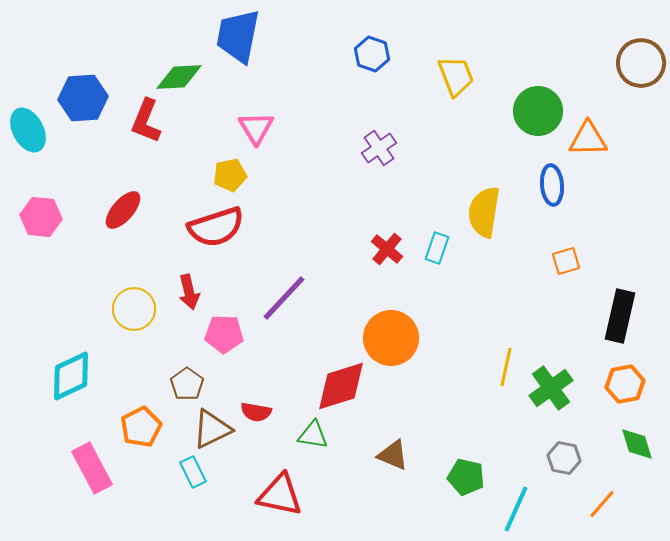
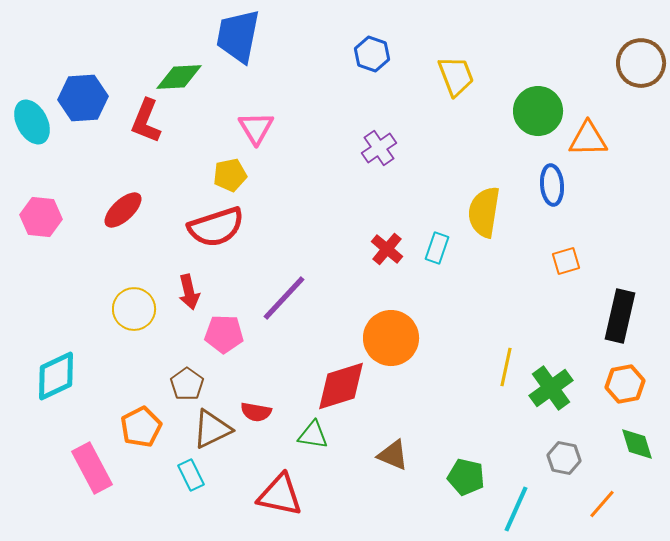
cyan ellipse at (28, 130): moved 4 px right, 8 px up
red ellipse at (123, 210): rotated 6 degrees clockwise
cyan diamond at (71, 376): moved 15 px left
cyan rectangle at (193, 472): moved 2 px left, 3 px down
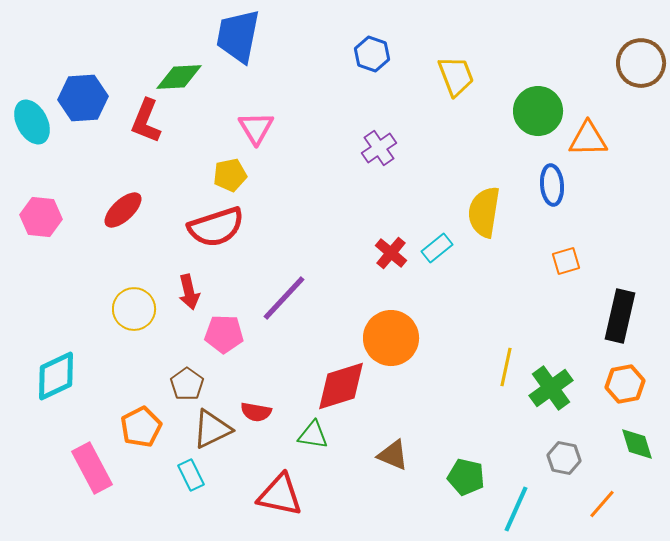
cyan rectangle at (437, 248): rotated 32 degrees clockwise
red cross at (387, 249): moved 4 px right, 4 px down
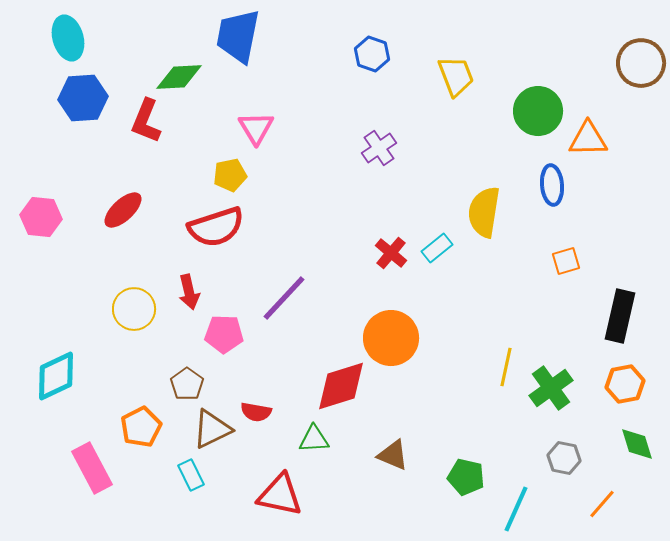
cyan ellipse at (32, 122): moved 36 px right, 84 px up; rotated 12 degrees clockwise
green triangle at (313, 435): moved 1 px right, 4 px down; rotated 12 degrees counterclockwise
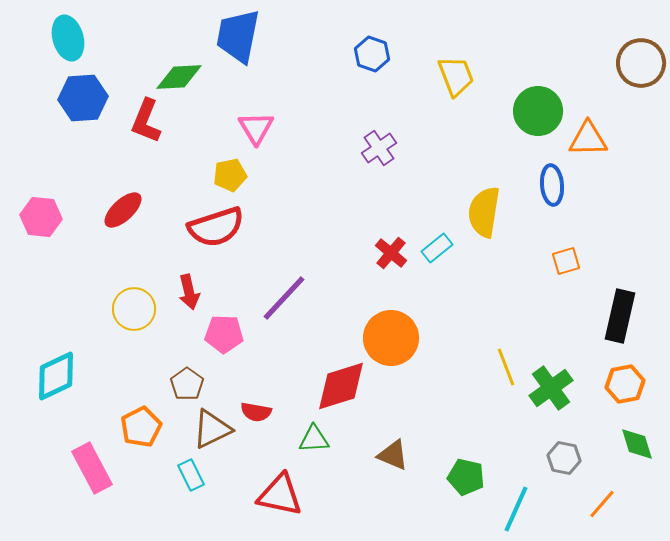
yellow line at (506, 367): rotated 33 degrees counterclockwise
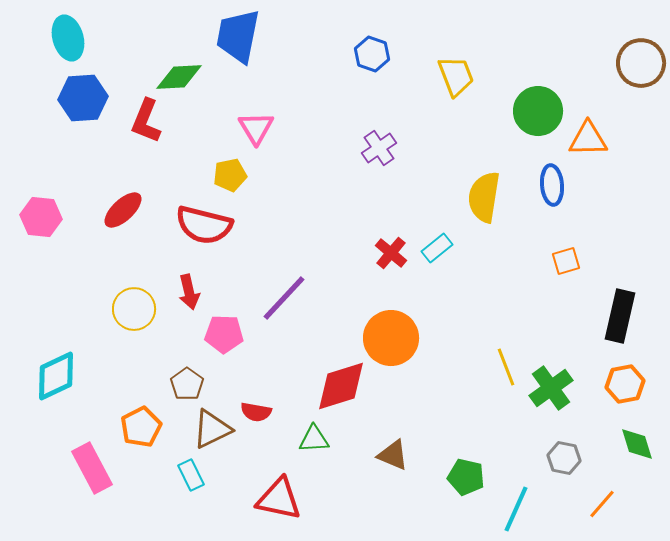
yellow semicircle at (484, 212): moved 15 px up
red semicircle at (216, 227): moved 12 px left, 2 px up; rotated 32 degrees clockwise
red triangle at (280, 495): moved 1 px left, 4 px down
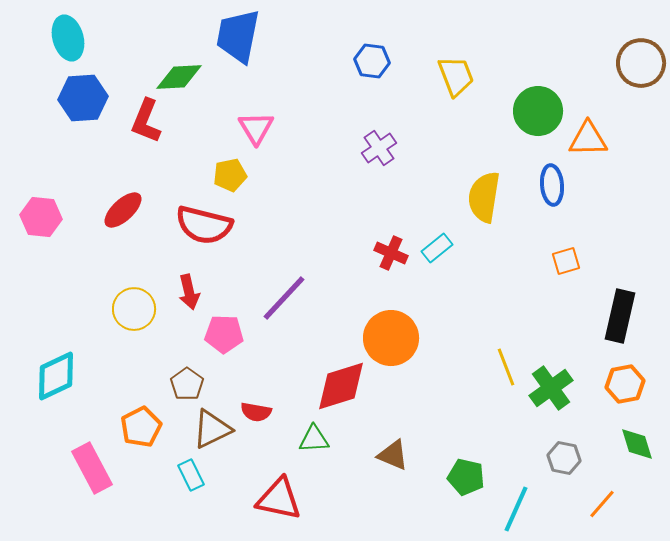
blue hexagon at (372, 54): moved 7 px down; rotated 12 degrees counterclockwise
red cross at (391, 253): rotated 16 degrees counterclockwise
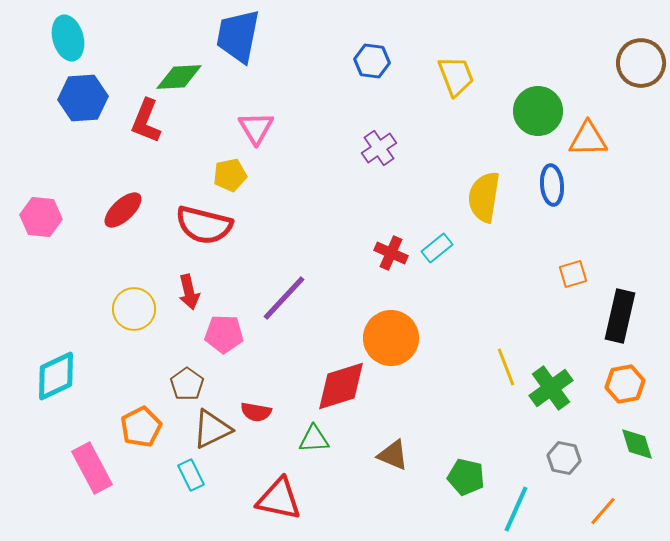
orange square at (566, 261): moved 7 px right, 13 px down
orange line at (602, 504): moved 1 px right, 7 px down
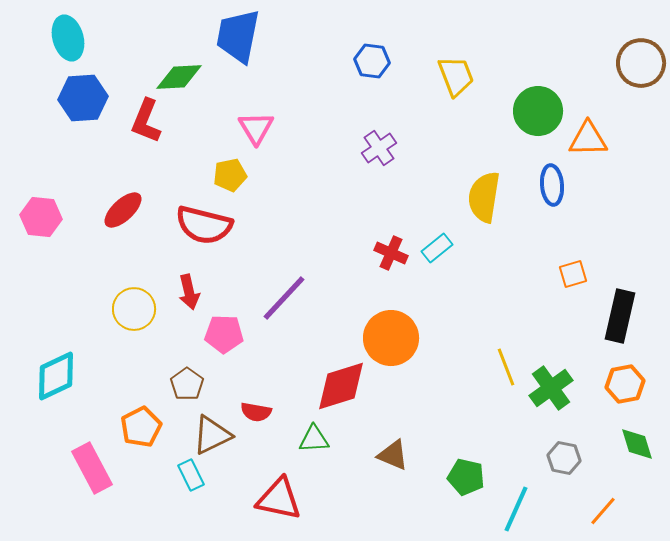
brown triangle at (212, 429): moved 6 px down
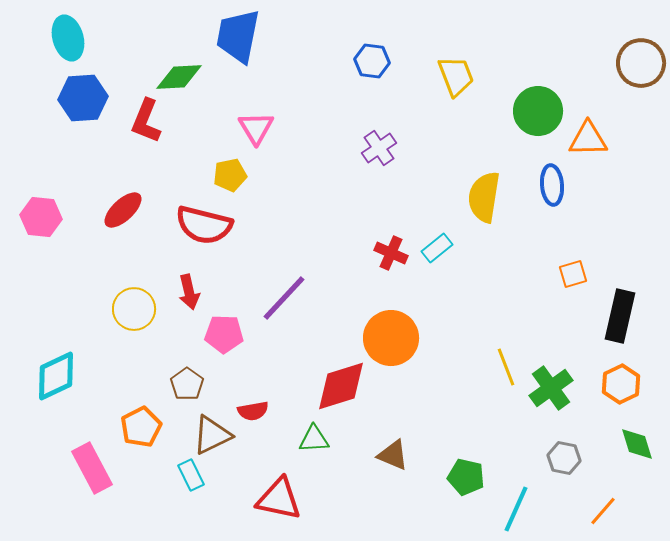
orange hexagon at (625, 384): moved 4 px left; rotated 15 degrees counterclockwise
red semicircle at (256, 412): moved 3 px left, 1 px up; rotated 20 degrees counterclockwise
